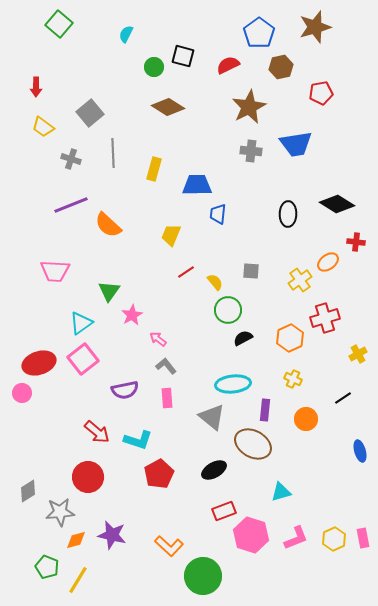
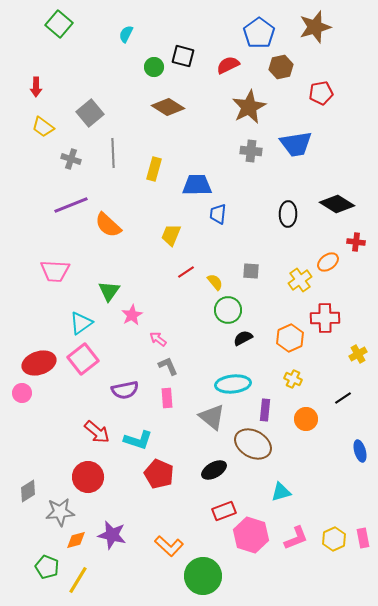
red cross at (325, 318): rotated 16 degrees clockwise
gray L-shape at (166, 366): moved 2 px right; rotated 15 degrees clockwise
red pentagon at (159, 474): rotated 20 degrees counterclockwise
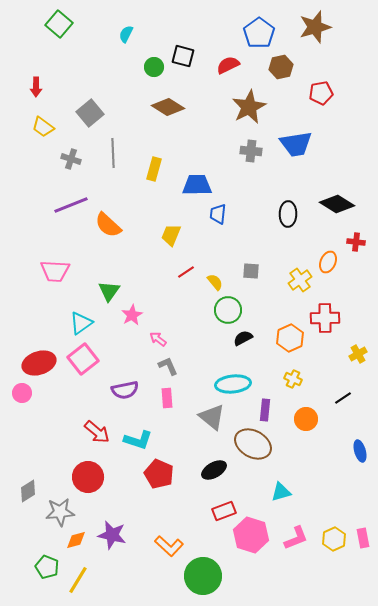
orange ellipse at (328, 262): rotated 30 degrees counterclockwise
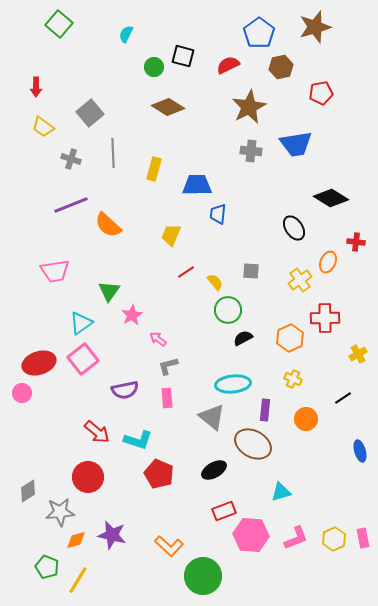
black diamond at (337, 204): moved 6 px left, 6 px up
black ellipse at (288, 214): moved 6 px right, 14 px down; rotated 35 degrees counterclockwise
pink trapezoid at (55, 271): rotated 12 degrees counterclockwise
gray L-shape at (168, 366): rotated 80 degrees counterclockwise
pink hexagon at (251, 535): rotated 12 degrees counterclockwise
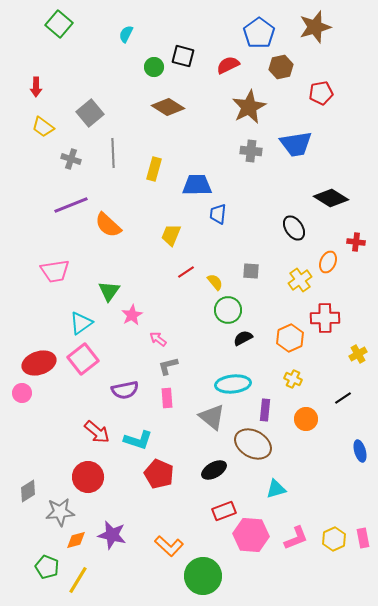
cyan triangle at (281, 492): moved 5 px left, 3 px up
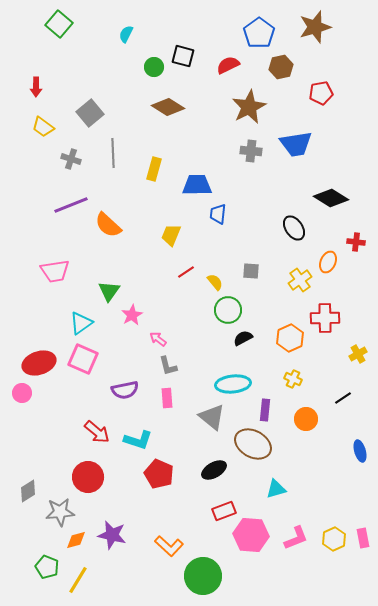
pink square at (83, 359): rotated 28 degrees counterclockwise
gray L-shape at (168, 366): rotated 90 degrees counterclockwise
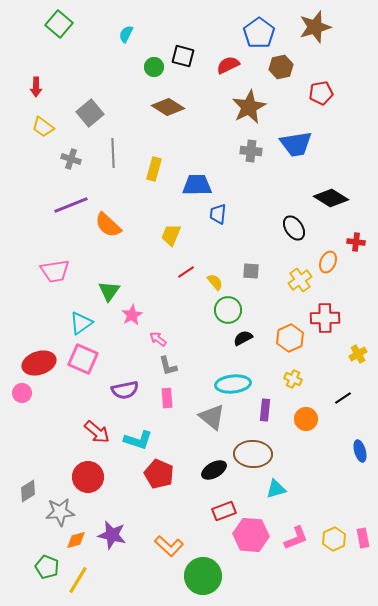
brown ellipse at (253, 444): moved 10 px down; rotated 27 degrees counterclockwise
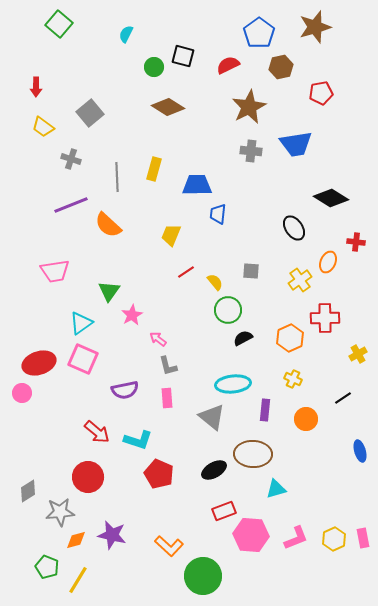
gray line at (113, 153): moved 4 px right, 24 px down
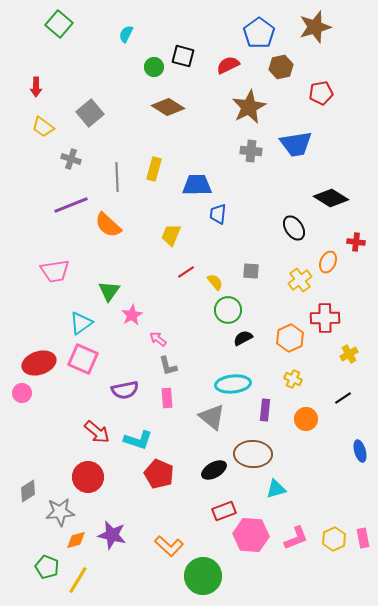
yellow cross at (358, 354): moved 9 px left
